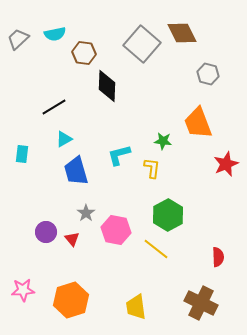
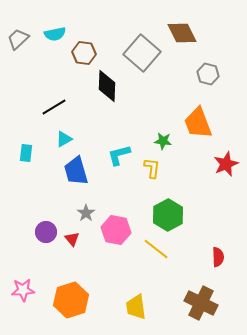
gray square: moved 9 px down
cyan rectangle: moved 4 px right, 1 px up
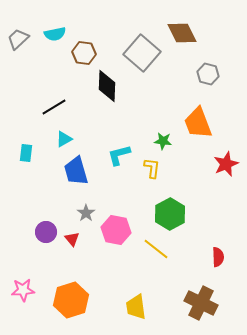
green hexagon: moved 2 px right, 1 px up
